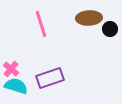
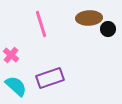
black circle: moved 2 px left
pink cross: moved 14 px up
cyan semicircle: rotated 25 degrees clockwise
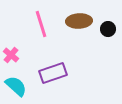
brown ellipse: moved 10 px left, 3 px down
purple rectangle: moved 3 px right, 5 px up
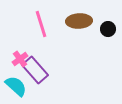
pink cross: moved 9 px right, 4 px down; rotated 14 degrees clockwise
purple rectangle: moved 18 px left, 3 px up; rotated 68 degrees clockwise
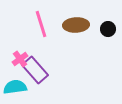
brown ellipse: moved 3 px left, 4 px down
cyan semicircle: moved 1 px left, 1 px down; rotated 50 degrees counterclockwise
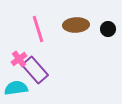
pink line: moved 3 px left, 5 px down
pink cross: moved 1 px left
cyan semicircle: moved 1 px right, 1 px down
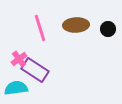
pink line: moved 2 px right, 1 px up
purple rectangle: rotated 16 degrees counterclockwise
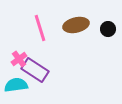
brown ellipse: rotated 10 degrees counterclockwise
cyan semicircle: moved 3 px up
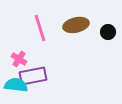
black circle: moved 3 px down
pink cross: rotated 21 degrees counterclockwise
purple rectangle: moved 2 px left, 6 px down; rotated 44 degrees counterclockwise
cyan semicircle: rotated 15 degrees clockwise
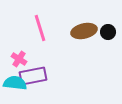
brown ellipse: moved 8 px right, 6 px down
cyan semicircle: moved 1 px left, 2 px up
